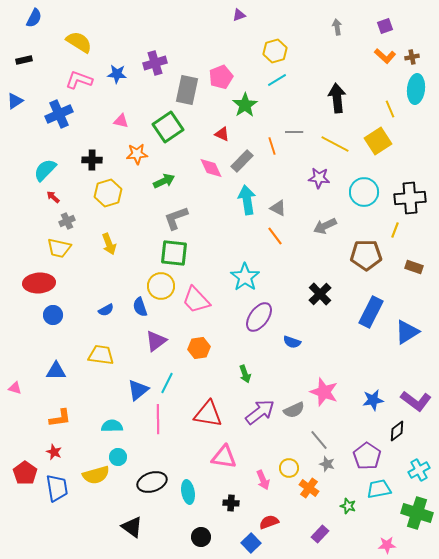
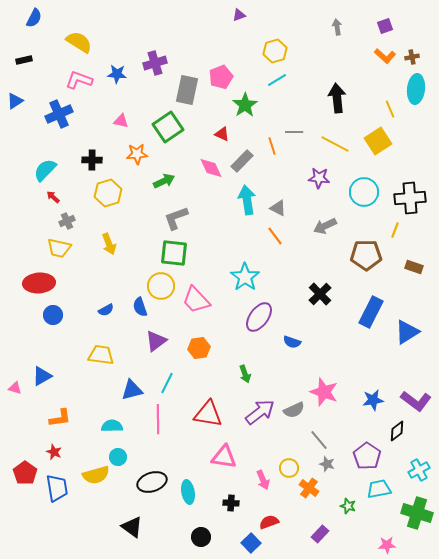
blue triangle at (56, 371): moved 14 px left, 5 px down; rotated 30 degrees counterclockwise
blue triangle at (138, 390): moved 6 px left; rotated 25 degrees clockwise
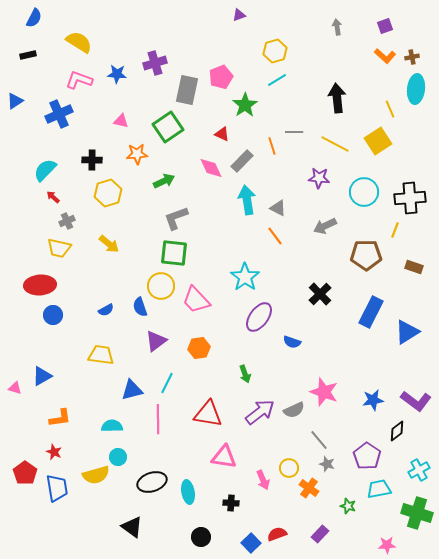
black rectangle at (24, 60): moved 4 px right, 5 px up
yellow arrow at (109, 244): rotated 30 degrees counterclockwise
red ellipse at (39, 283): moved 1 px right, 2 px down
red semicircle at (269, 522): moved 8 px right, 12 px down
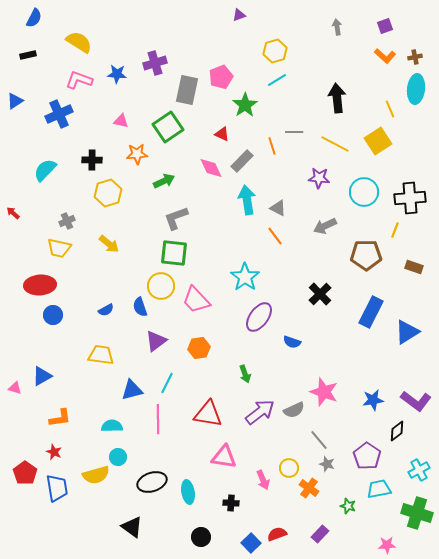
brown cross at (412, 57): moved 3 px right
red arrow at (53, 197): moved 40 px left, 16 px down
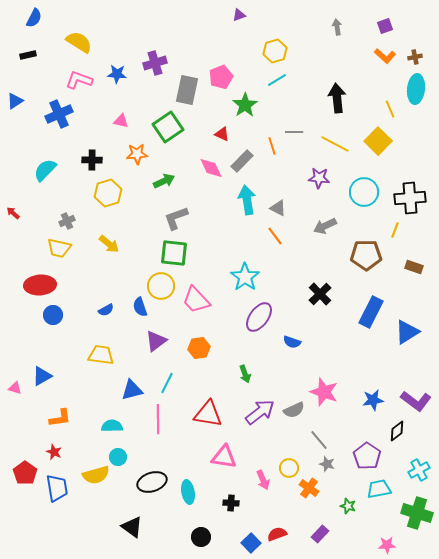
yellow square at (378, 141): rotated 12 degrees counterclockwise
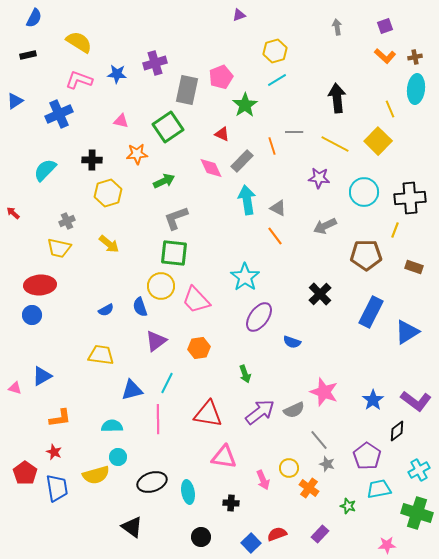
blue circle at (53, 315): moved 21 px left
blue star at (373, 400): rotated 25 degrees counterclockwise
